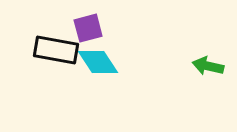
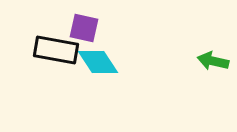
purple square: moved 4 px left; rotated 28 degrees clockwise
green arrow: moved 5 px right, 5 px up
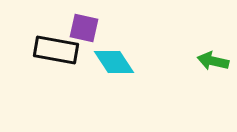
cyan diamond: moved 16 px right
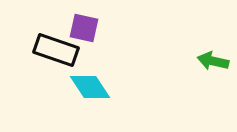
black rectangle: rotated 9 degrees clockwise
cyan diamond: moved 24 px left, 25 px down
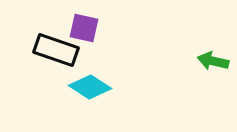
cyan diamond: rotated 24 degrees counterclockwise
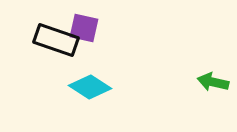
black rectangle: moved 10 px up
green arrow: moved 21 px down
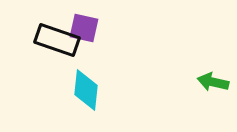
black rectangle: moved 1 px right
cyan diamond: moved 4 px left, 3 px down; rotated 63 degrees clockwise
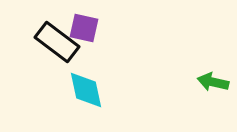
black rectangle: moved 2 px down; rotated 18 degrees clockwise
cyan diamond: rotated 18 degrees counterclockwise
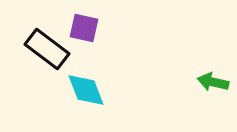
black rectangle: moved 10 px left, 7 px down
cyan diamond: rotated 9 degrees counterclockwise
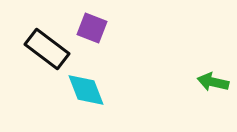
purple square: moved 8 px right; rotated 8 degrees clockwise
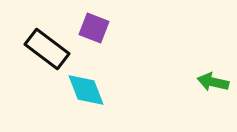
purple square: moved 2 px right
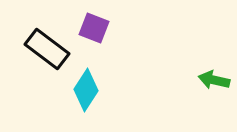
green arrow: moved 1 px right, 2 px up
cyan diamond: rotated 54 degrees clockwise
